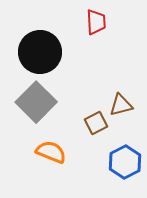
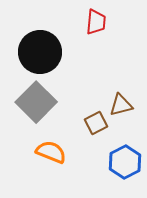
red trapezoid: rotated 8 degrees clockwise
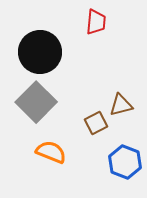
blue hexagon: rotated 12 degrees counterclockwise
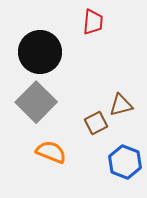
red trapezoid: moved 3 px left
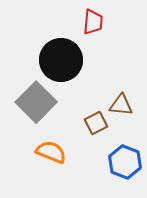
black circle: moved 21 px right, 8 px down
brown triangle: rotated 20 degrees clockwise
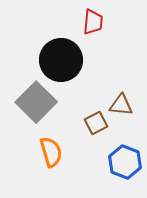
orange semicircle: rotated 52 degrees clockwise
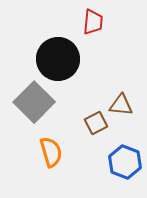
black circle: moved 3 px left, 1 px up
gray square: moved 2 px left
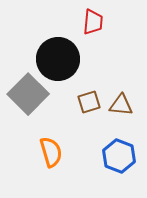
gray square: moved 6 px left, 8 px up
brown square: moved 7 px left, 21 px up; rotated 10 degrees clockwise
blue hexagon: moved 6 px left, 6 px up
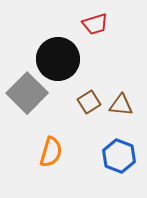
red trapezoid: moved 2 px right, 2 px down; rotated 68 degrees clockwise
gray square: moved 1 px left, 1 px up
brown square: rotated 15 degrees counterclockwise
orange semicircle: rotated 32 degrees clockwise
